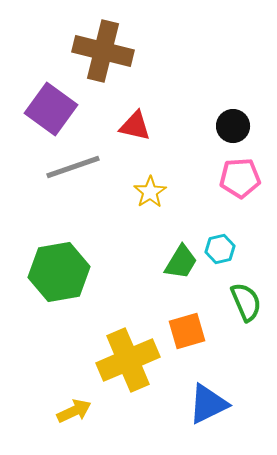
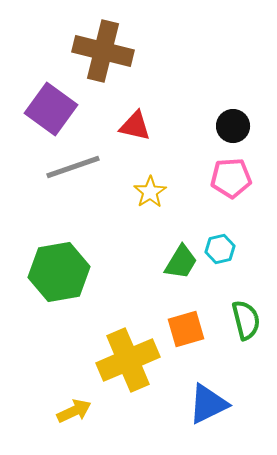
pink pentagon: moved 9 px left
green semicircle: moved 18 px down; rotated 9 degrees clockwise
orange square: moved 1 px left, 2 px up
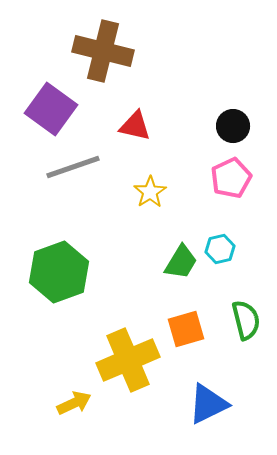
pink pentagon: rotated 21 degrees counterclockwise
green hexagon: rotated 10 degrees counterclockwise
yellow arrow: moved 8 px up
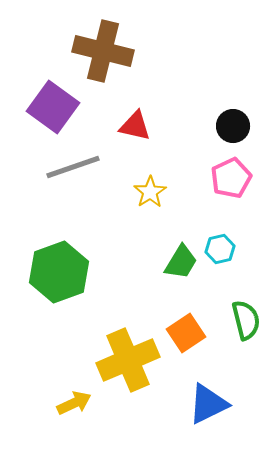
purple square: moved 2 px right, 2 px up
orange square: moved 4 px down; rotated 18 degrees counterclockwise
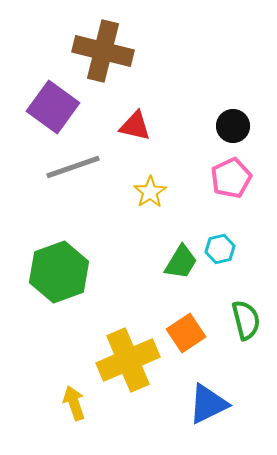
yellow arrow: rotated 84 degrees counterclockwise
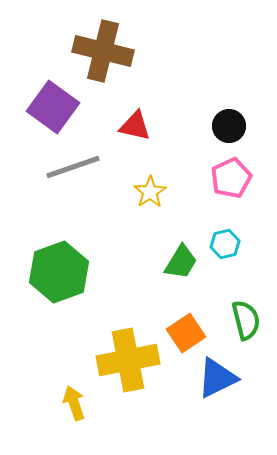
black circle: moved 4 px left
cyan hexagon: moved 5 px right, 5 px up
yellow cross: rotated 12 degrees clockwise
blue triangle: moved 9 px right, 26 px up
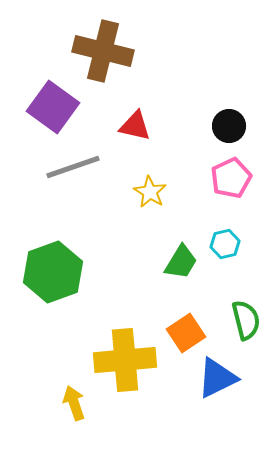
yellow star: rotated 8 degrees counterclockwise
green hexagon: moved 6 px left
yellow cross: moved 3 px left; rotated 6 degrees clockwise
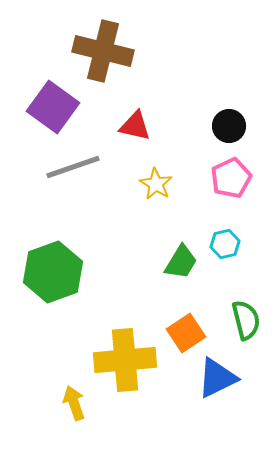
yellow star: moved 6 px right, 8 px up
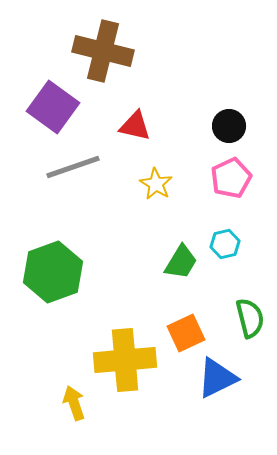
green semicircle: moved 4 px right, 2 px up
orange square: rotated 9 degrees clockwise
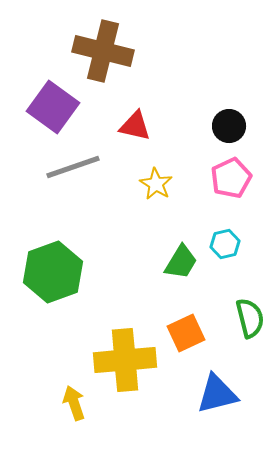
blue triangle: moved 16 px down; rotated 12 degrees clockwise
